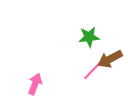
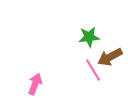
brown arrow: moved 2 px up
pink line: rotated 75 degrees counterclockwise
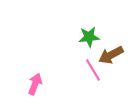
brown arrow: moved 1 px right, 2 px up
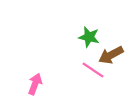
green star: rotated 20 degrees clockwise
pink line: rotated 25 degrees counterclockwise
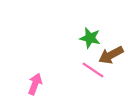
green star: moved 1 px right, 1 px down
